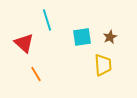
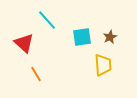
cyan line: rotated 25 degrees counterclockwise
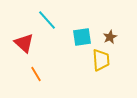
yellow trapezoid: moved 2 px left, 5 px up
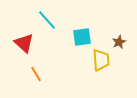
brown star: moved 9 px right, 5 px down
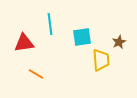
cyan line: moved 3 px right, 4 px down; rotated 35 degrees clockwise
red triangle: rotated 50 degrees counterclockwise
orange line: rotated 28 degrees counterclockwise
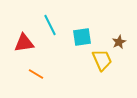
cyan line: moved 1 px down; rotated 20 degrees counterclockwise
yellow trapezoid: moved 1 px right; rotated 20 degrees counterclockwise
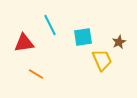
cyan square: moved 1 px right
